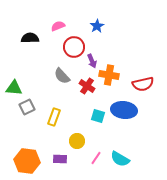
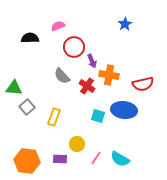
blue star: moved 28 px right, 2 px up
gray square: rotated 14 degrees counterclockwise
yellow circle: moved 3 px down
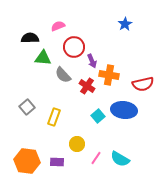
gray semicircle: moved 1 px right, 1 px up
green triangle: moved 29 px right, 30 px up
cyan square: rotated 32 degrees clockwise
purple rectangle: moved 3 px left, 3 px down
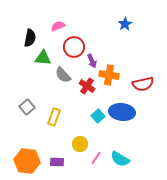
black semicircle: rotated 102 degrees clockwise
blue ellipse: moved 2 px left, 2 px down
yellow circle: moved 3 px right
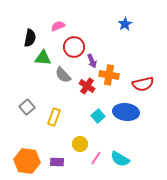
blue ellipse: moved 4 px right
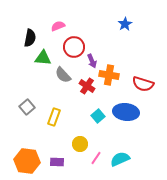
red semicircle: rotated 30 degrees clockwise
cyan semicircle: rotated 126 degrees clockwise
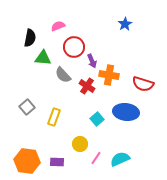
cyan square: moved 1 px left, 3 px down
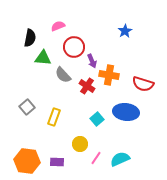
blue star: moved 7 px down
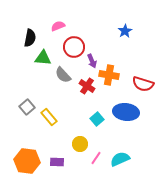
yellow rectangle: moved 5 px left; rotated 60 degrees counterclockwise
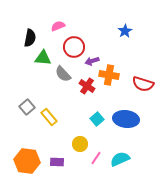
purple arrow: rotated 96 degrees clockwise
gray semicircle: moved 1 px up
blue ellipse: moved 7 px down
